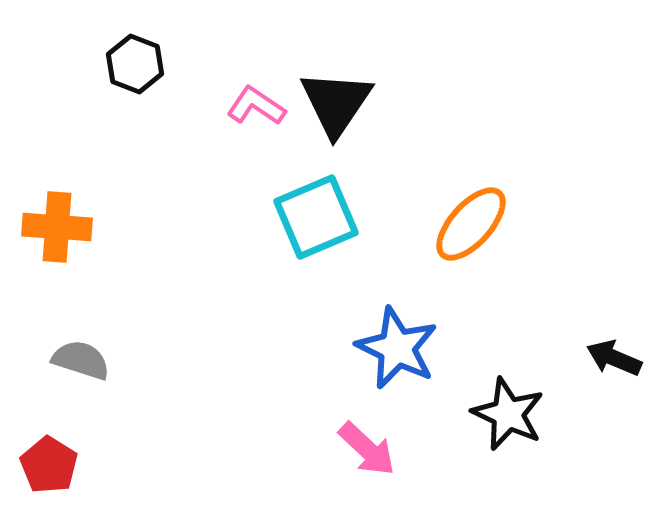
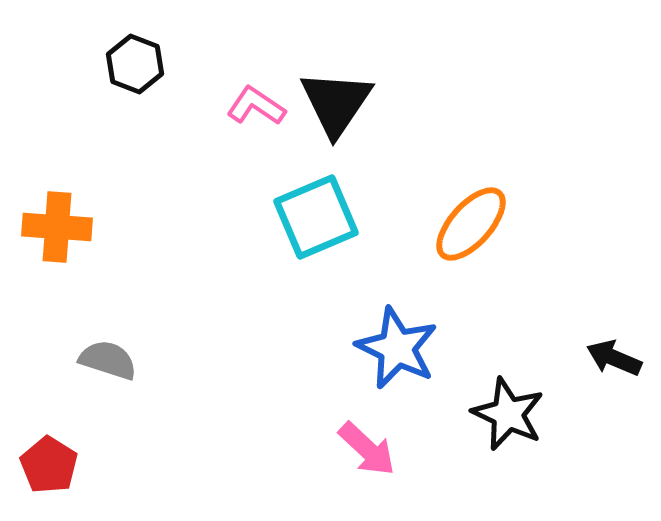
gray semicircle: moved 27 px right
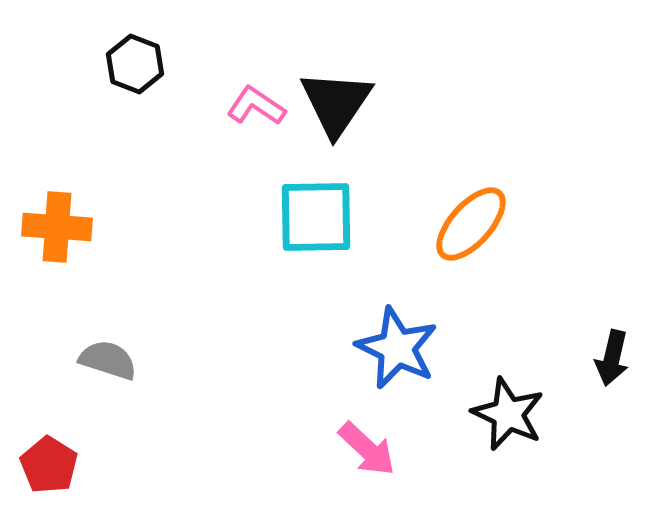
cyan square: rotated 22 degrees clockwise
black arrow: moved 2 px left; rotated 100 degrees counterclockwise
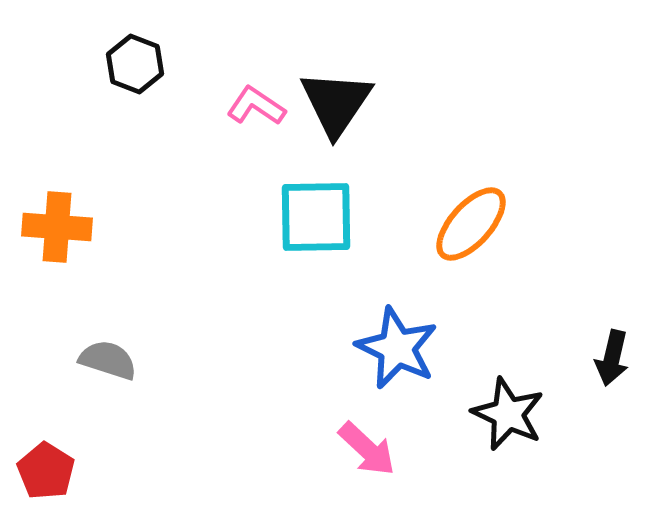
red pentagon: moved 3 px left, 6 px down
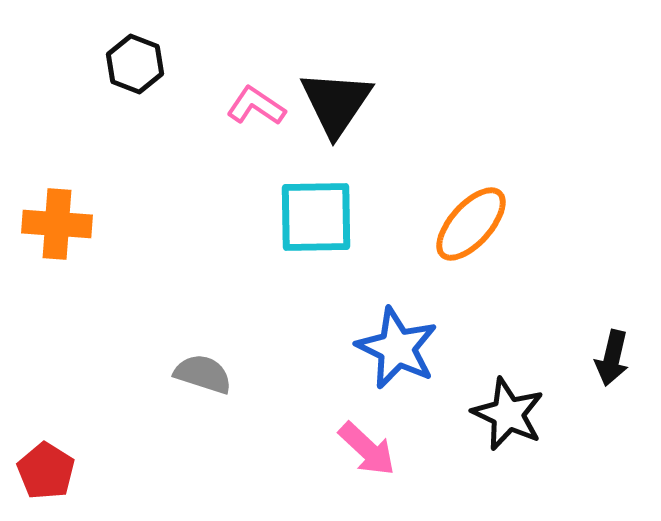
orange cross: moved 3 px up
gray semicircle: moved 95 px right, 14 px down
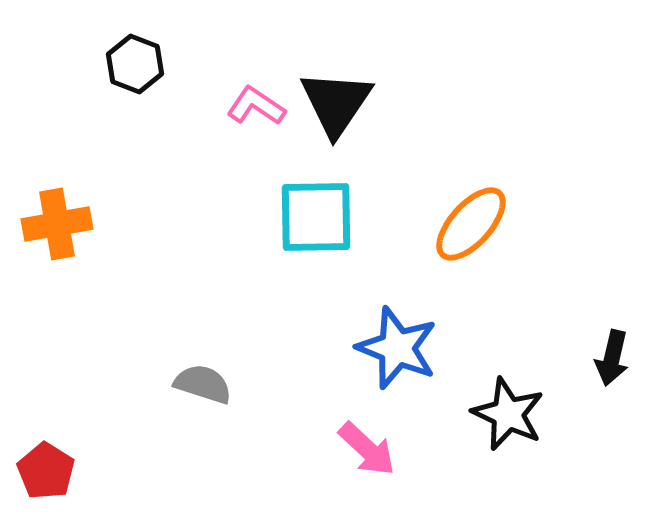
orange cross: rotated 14 degrees counterclockwise
blue star: rotated 4 degrees counterclockwise
gray semicircle: moved 10 px down
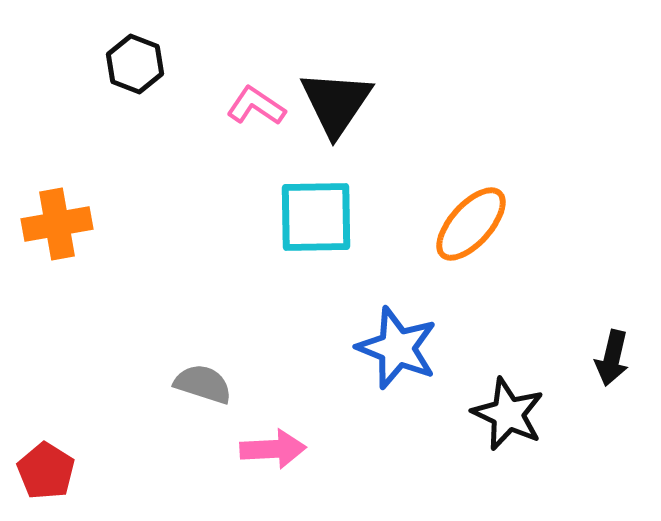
pink arrow: moved 94 px left; rotated 46 degrees counterclockwise
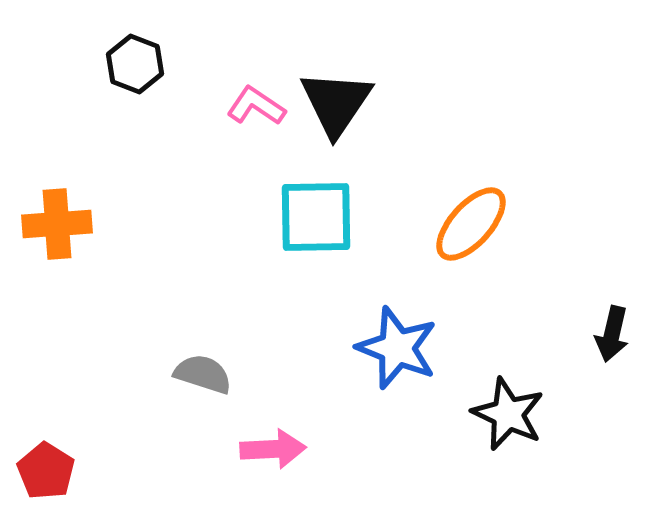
orange cross: rotated 6 degrees clockwise
black arrow: moved 24 px up
gray semicircle: moved 10 px up
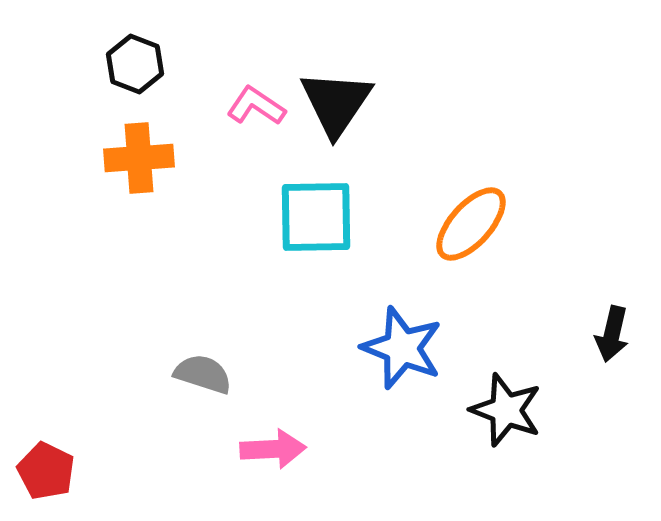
orange cross: moved 82 px right, 66 px up
blue star: moved 5 px right
black star: moved 2 px left, 4 px up; rotated 4 degrees counterclockwise
red pentagon: rotated 6 degrees counterclockwise
